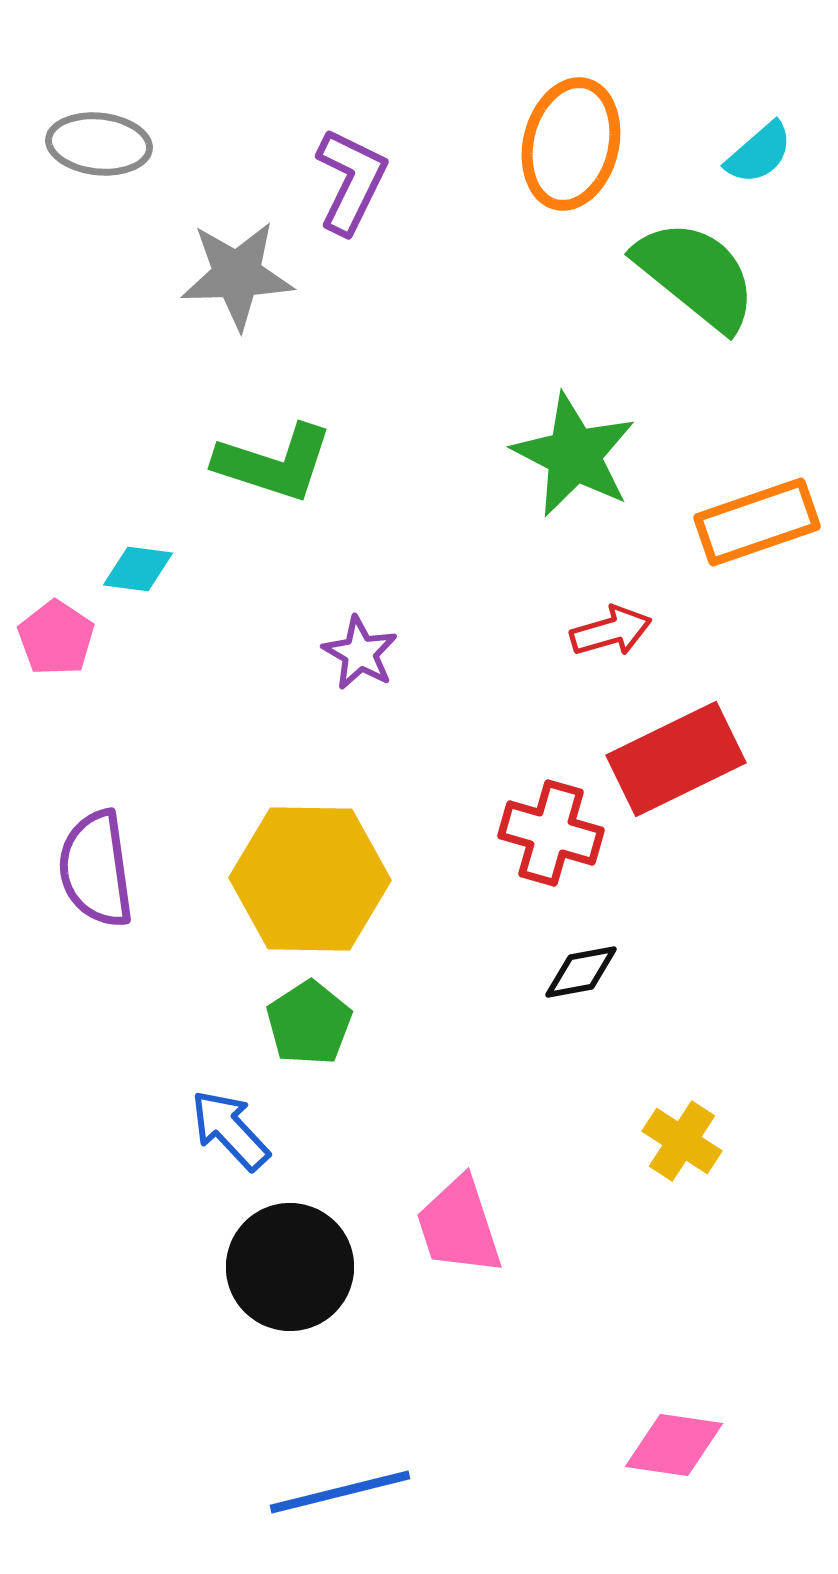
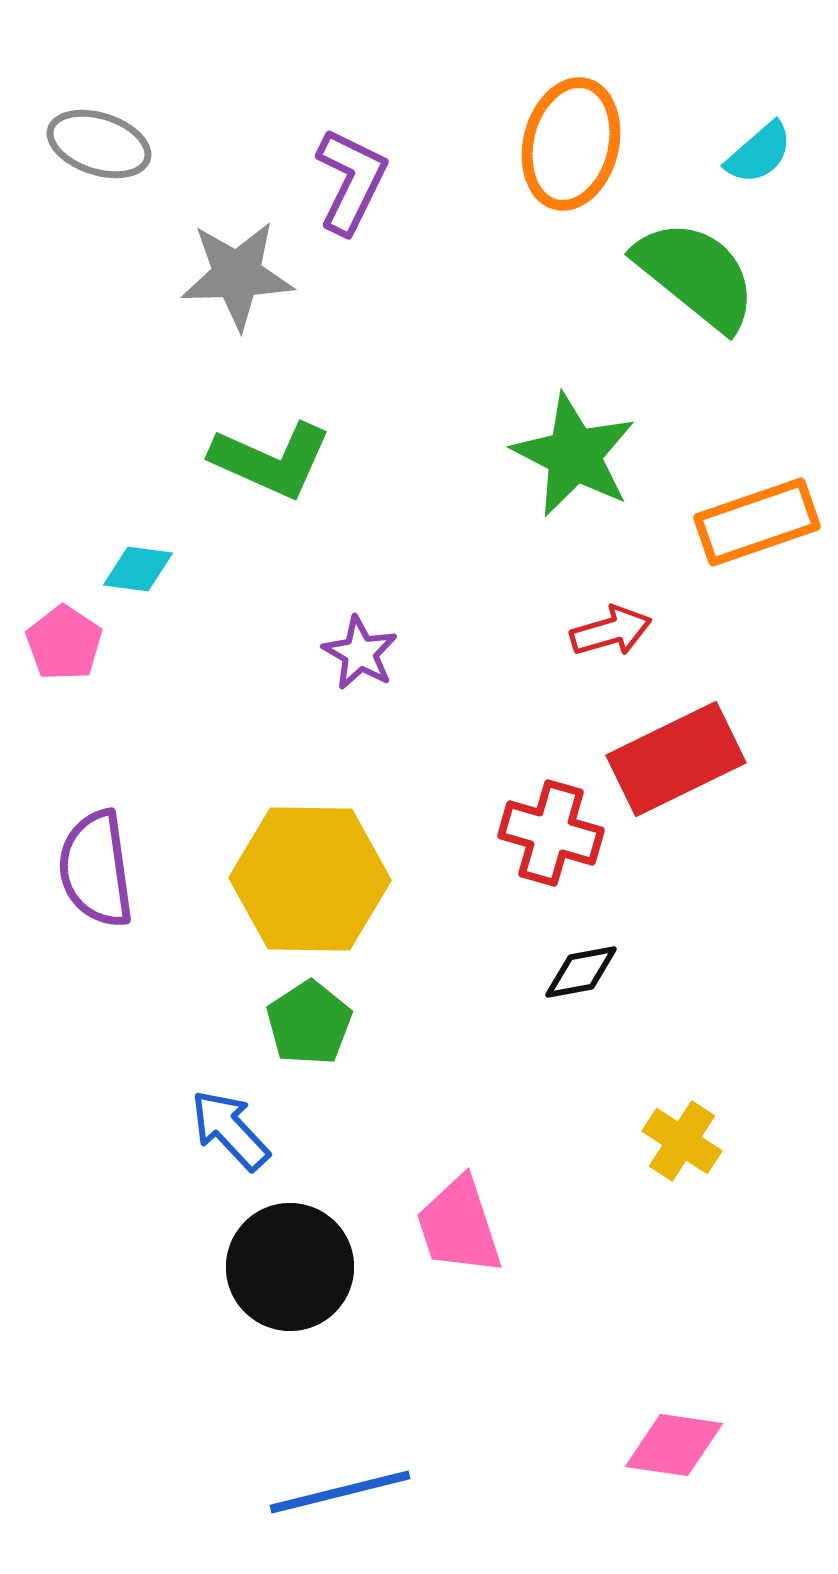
gray ellipse: rotated 12 degrees clockwise
green L-shape: moved 3 px left, 3 px up; rotated 6 degrees clockwise
pink pentagon: moved 8 px right, 5 px down
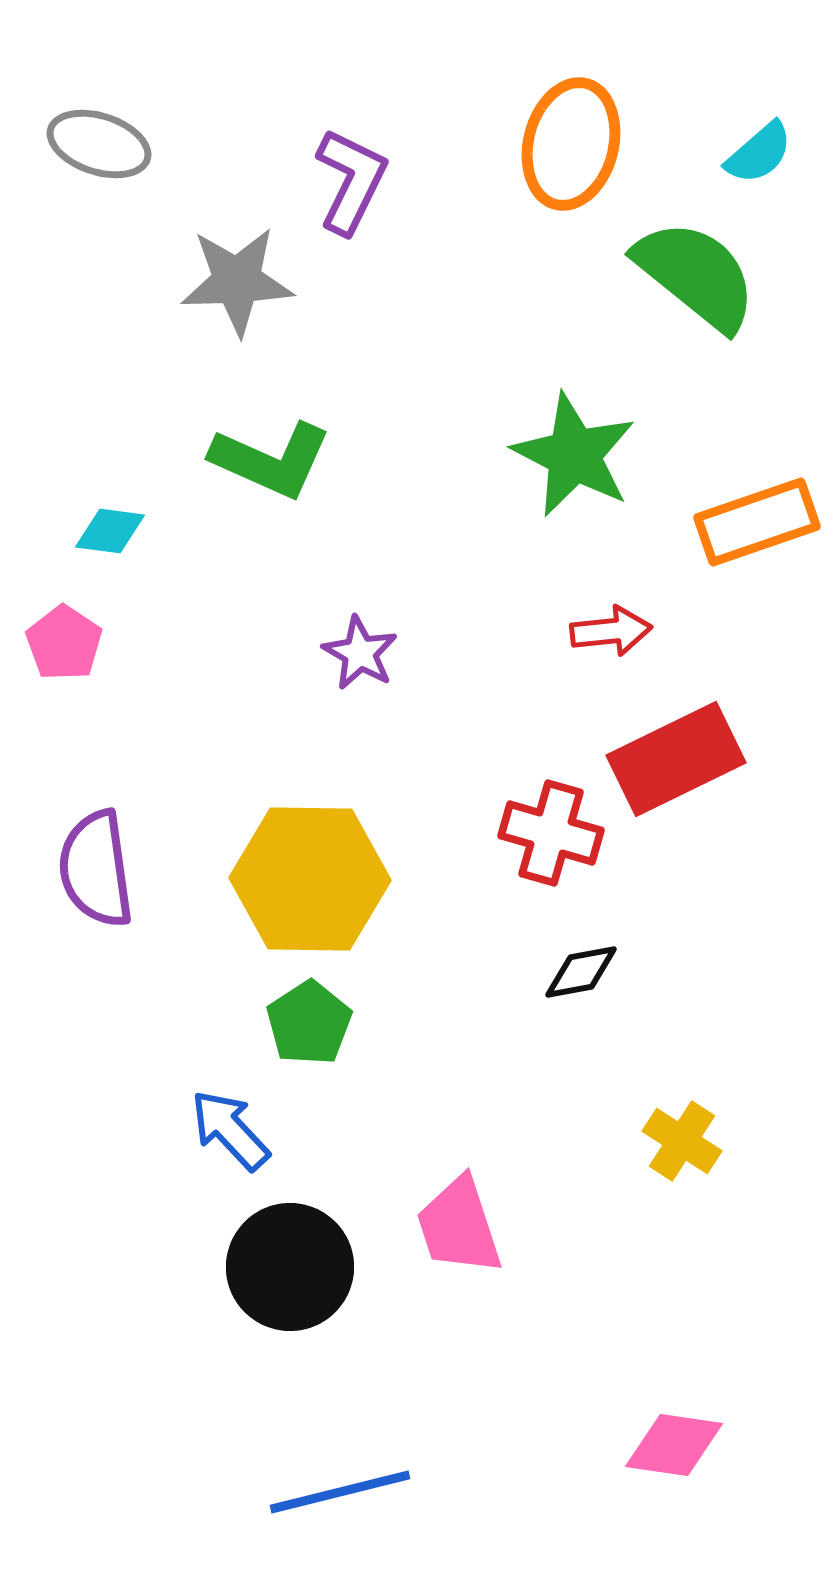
gray star: moved 6 px down
cyan diamond: moved 28 px left, 38 px up
red arrow: rotated 10 degrees clockwise
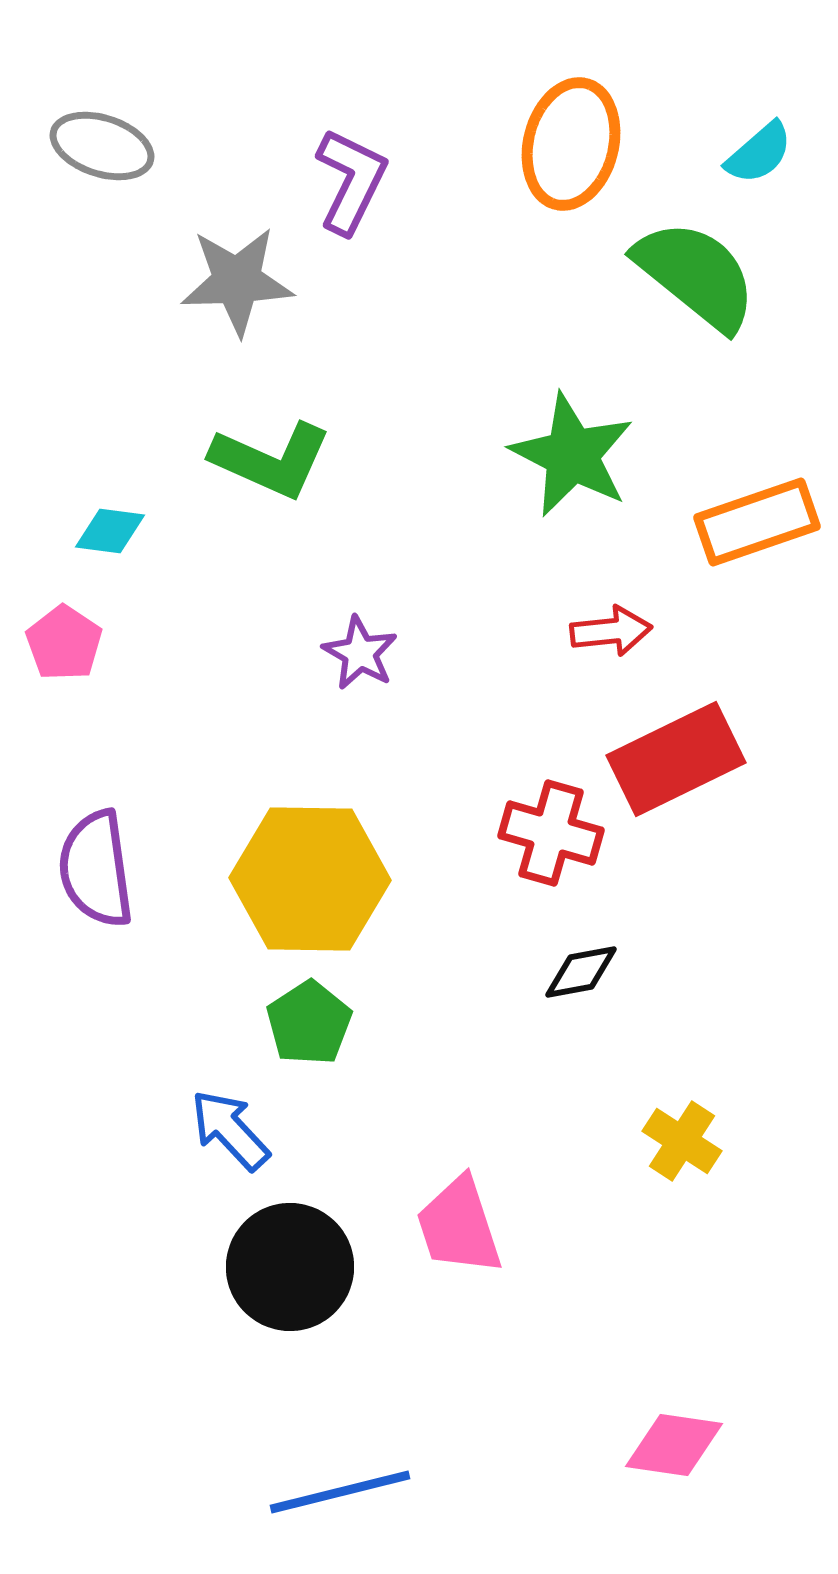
gray ellipse: moved 3 px right, 2 px down
green star: moved 2 px left
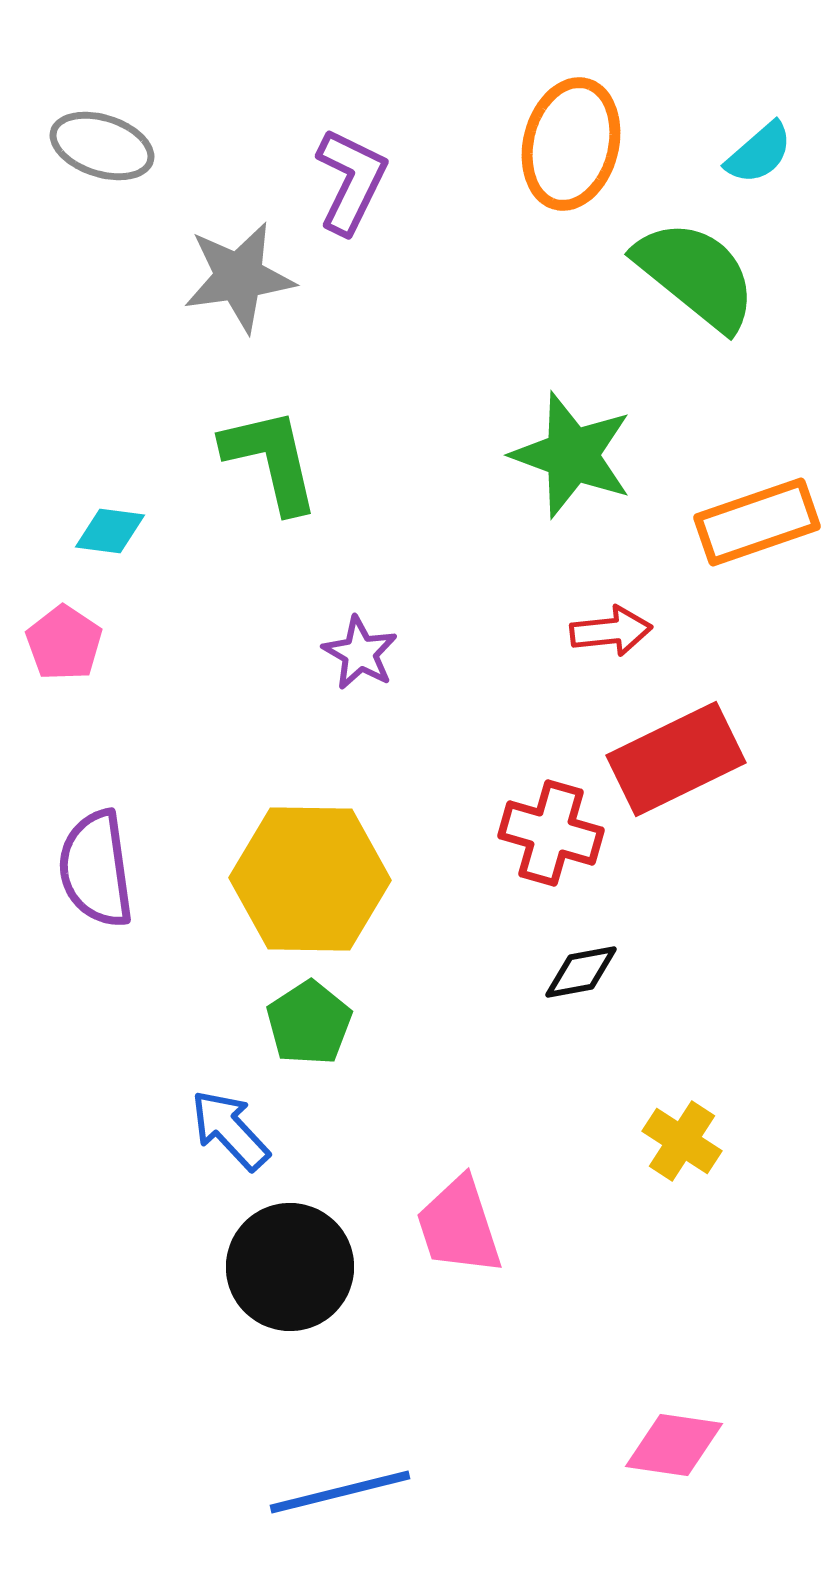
gray star: moved 2 px right, 4 px up; rotated 6 degrees counterclockwise
green star: rotated 7 degrees counterclockwise
green L-shape: rotated 127 degrees counterclockwise
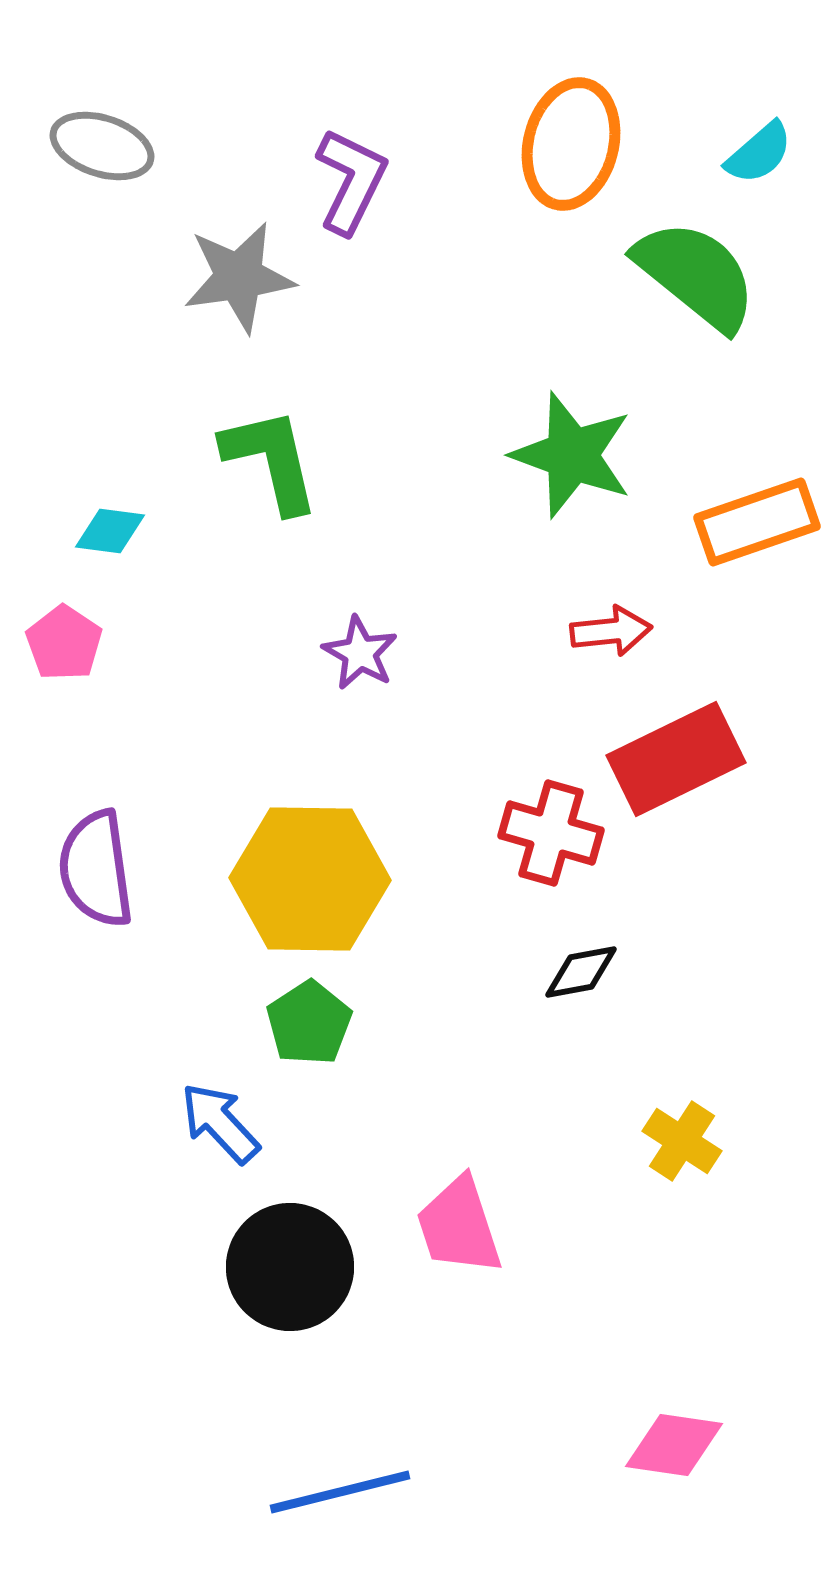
blue arrow: moved 10 px left, 7 px up
